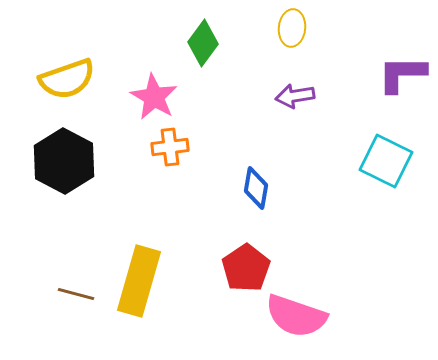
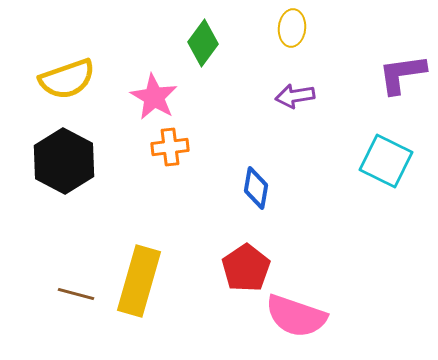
purple L-shape: rotated 8 degrees counterclockwise
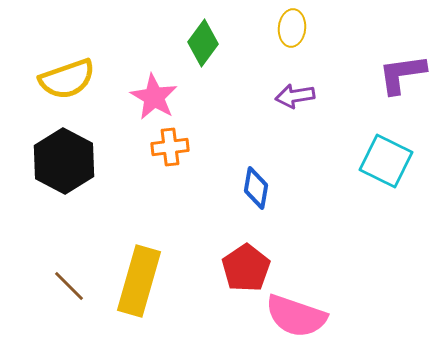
brown line: moved 7 px left, 8 px up; rotated 30 degrees clockwise
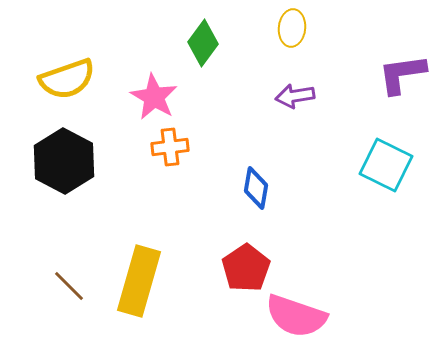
cyan square: moved 4 px down
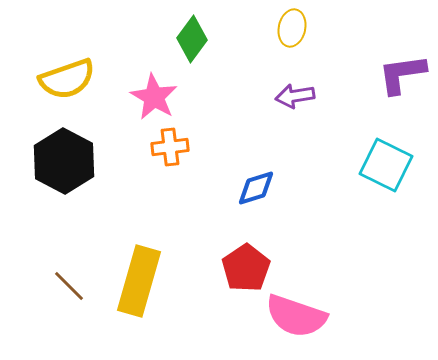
yellow ellipse: rotated 6 degrees clockwise
green diamond: moved 11 px left, 4 px up
blue diamond: rotated 63 degrees clockwise
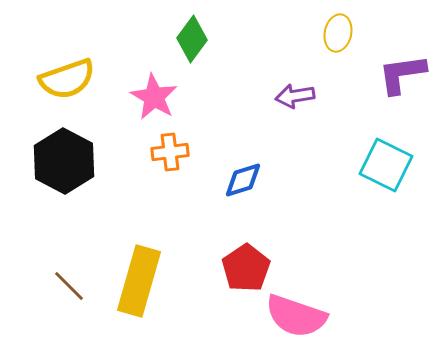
yellow ellipse: moved 46 px right, 5 px down
orange cross: moved 5 px down
blue diamond: moved 13 px left, 8 px up
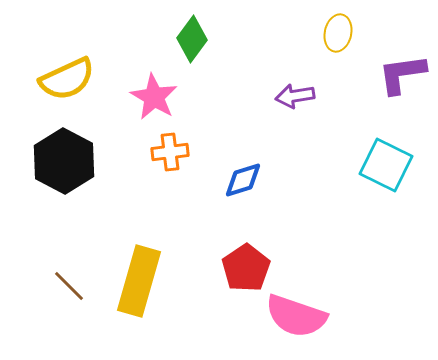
yellow semicircle: rotated 6 degrees counterclockwise
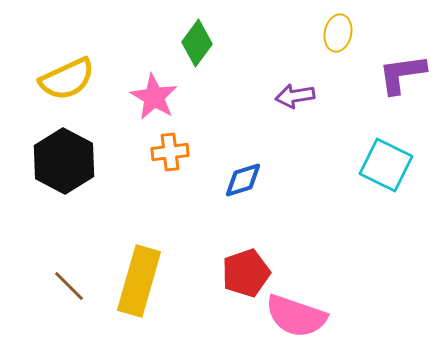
green diamond: moved 5 px right, 4 px down
red pentagon: moved 5 px down; rotated 15 degrees clockwise
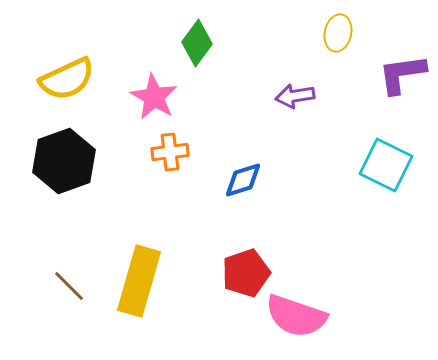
black hexagon: rotated 12 degrees clockwise
